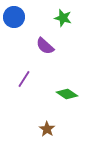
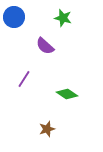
brown star: rotated 21 degrees clockwise
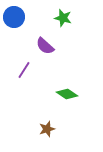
purple line: moved 9 px up
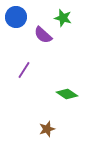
blue circle: moved 2 px right
purple semicircle: moved 2 px left, 11 px up
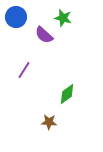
purple semicircle: moved 1 px right
green diamond: rotated 70 degrees counterclockwise
brown star: moved 2 px right, 7 px up; rotated 21 degrees clockwise
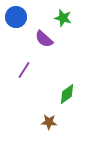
purple semicircle: moved 4 px down
